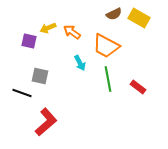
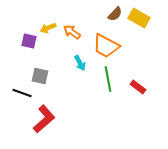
brown semicircle: moved 1 px right; rotated 21 degrees counterclockwise
red L-shape: moved 2 px left, 3 px up
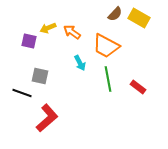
red L-shape: moved 3 px right, 1 px up
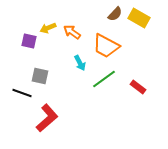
green line: moved 4 px left; rotated 65 degrees clockwise
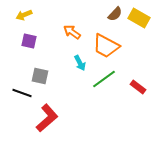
yellow arrow: moved 24 px left, 13 px up
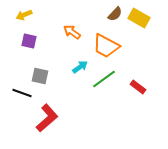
cyan arrow: moved 4 px down; rotated 98 degrees counterclockwise
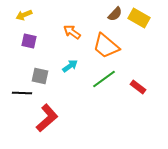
orange trapezoid: rotated 12 degrees clockwise
cyan arrow: moved 10 px left, 1 px up
black line: rotated 18 degrees counterclockwise
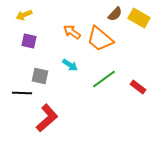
orange trapezoid: moved 6 px left, 7 px up
cyan arrow: moved 1 px up; rotated 70 degrees clockwise
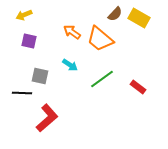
green line: moved 2 px left
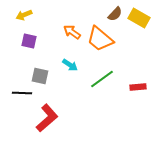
red rectangle: rotated 42 degrees counterclockwise
